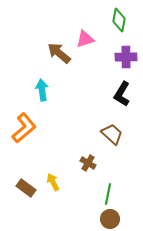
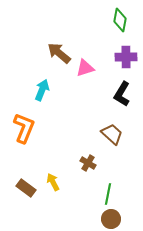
green diamond: moved 1 px right
pink triangle: moved 29 px down
cyan arrow: rotated 30 degrees clockwise
orange L-shape: rotated 28 degrees counterclockwise
brown circle: moved 1 px right
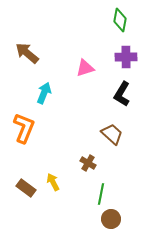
brown arrow: moved 32 px left
cyan arrow: moved 2 px right, 3 px down
green line: moved 7 px left
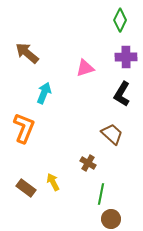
green diamond: rotated 15 degrees clockwise
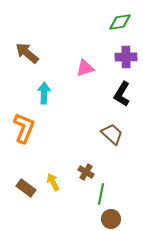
green diamond: moved 2 px down; rotated 55 degrees clockwise
cyan arrow: rotated 20 degrees counterclockwise
brown cross: moved 2 px left, 9 px down
